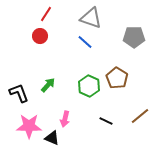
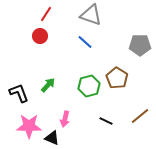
gray triangle: moved 3 px up
gray pentagon: moved 6 px right, 8 px down
green hexagon: rotated 20 degrees clockwise
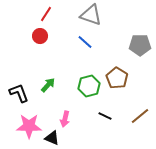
black line: moved 1 px left, 5 px up
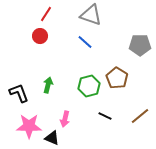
green arrow: rotated 28 degrees counterclockwise
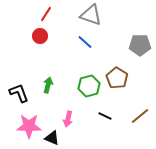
pink arrow: moved 3 px right
